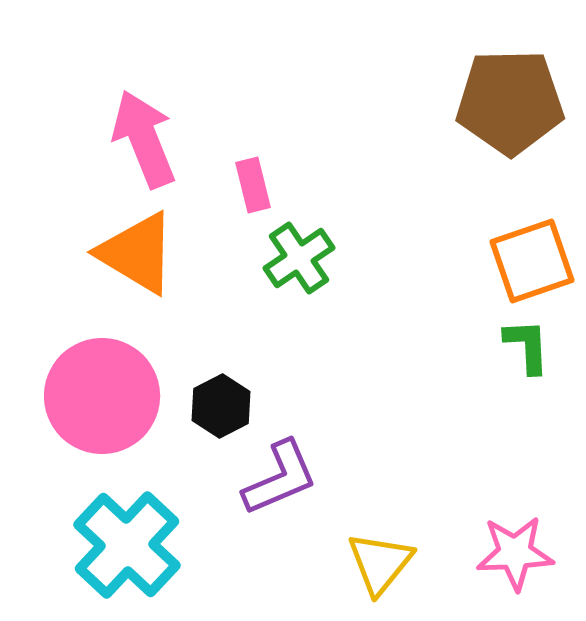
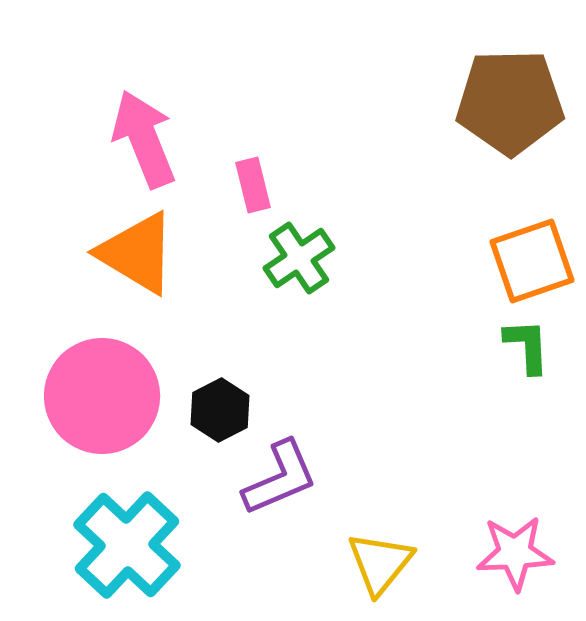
black hexagon: moved 1 px left, 4 px down
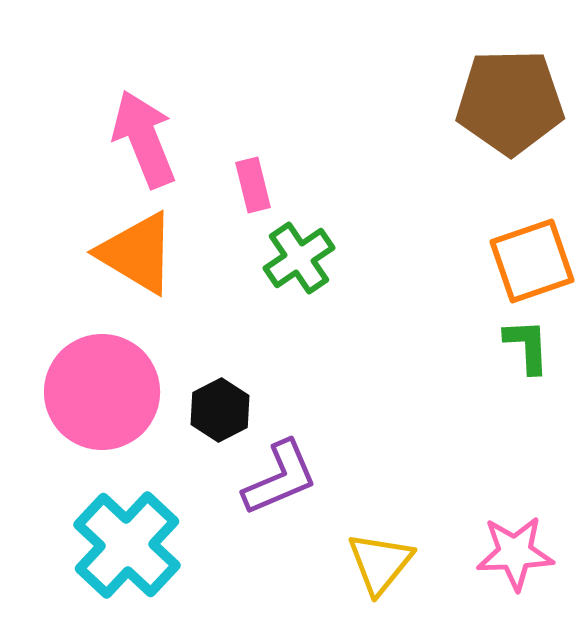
pink circle: moved 4 px up
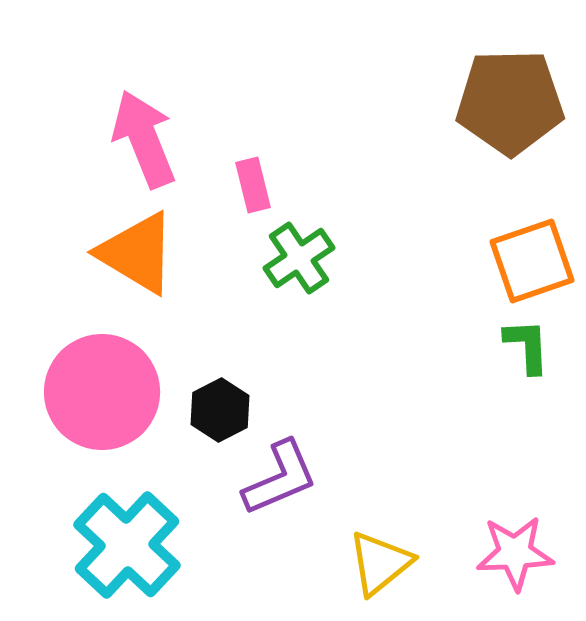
yellow triangle: rotated 12 degrees clockwise
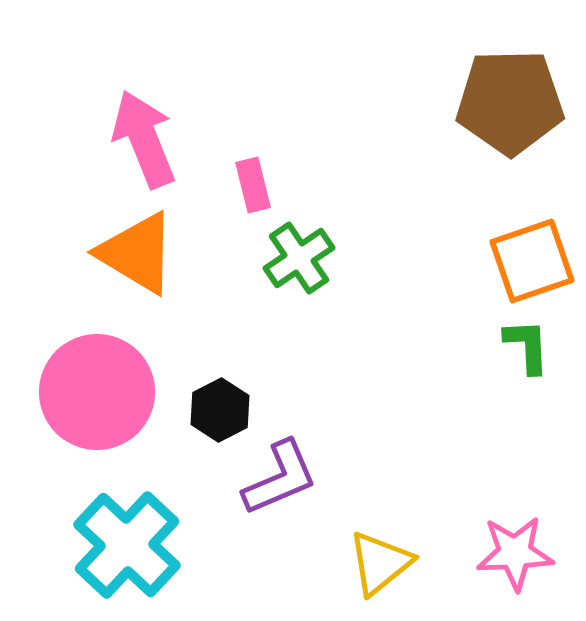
pink circle: moved 5 px left
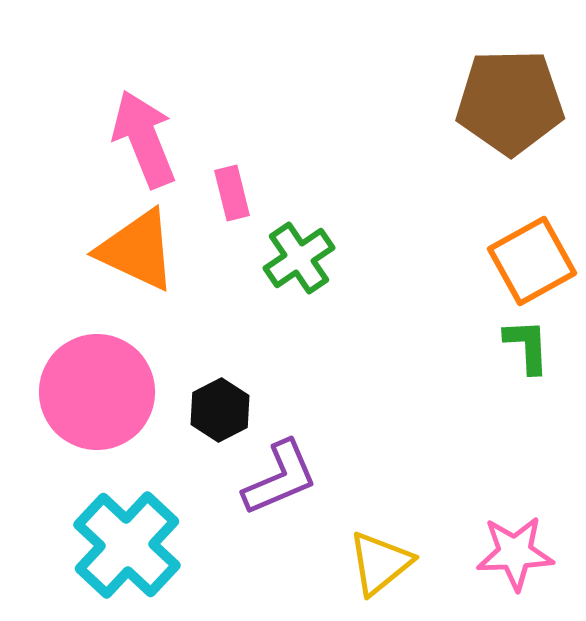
pink rectangle: moved 21 px left, 8 px down
orange triangle: moved 3 px up; rotated 6 degrees counterclockwise
orange square: rotated 10 degrees counterclockwise
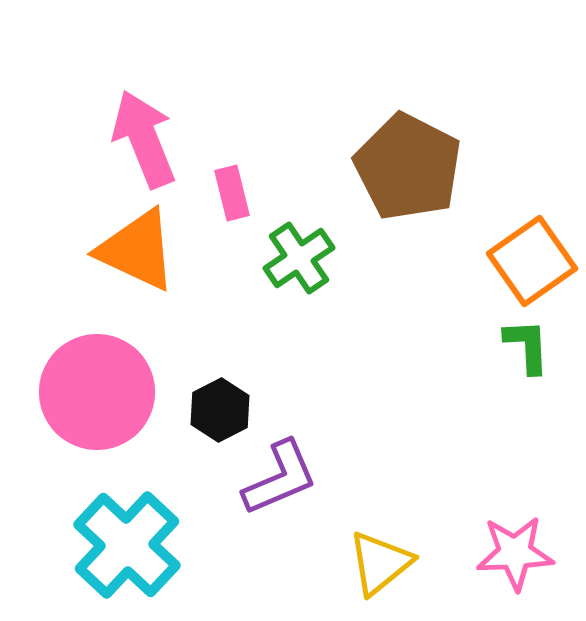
brown pentagon: moved 102 px left, 65 px down; rotated 28 degrees clockwise
orange square: rotated 6 degrees counterclockwise
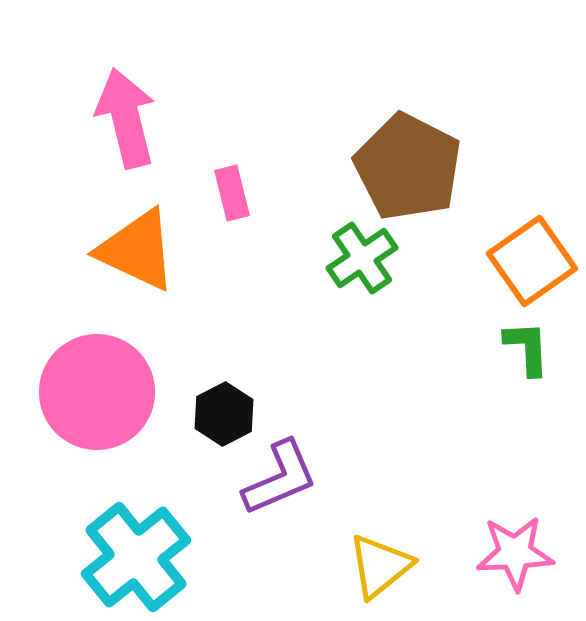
pink arrow: moved 18 px left, 21 px up; rotated 8 degrees clockwise
green cross: moved 63 px right
green L-shape: moved 2 px down
black hexagon: moved 4 px right, 4 px down
cyan cross: moved 9 px right, 12 px down; rotated 8 degrees clockwise
yellow triangle: moved 3 px down
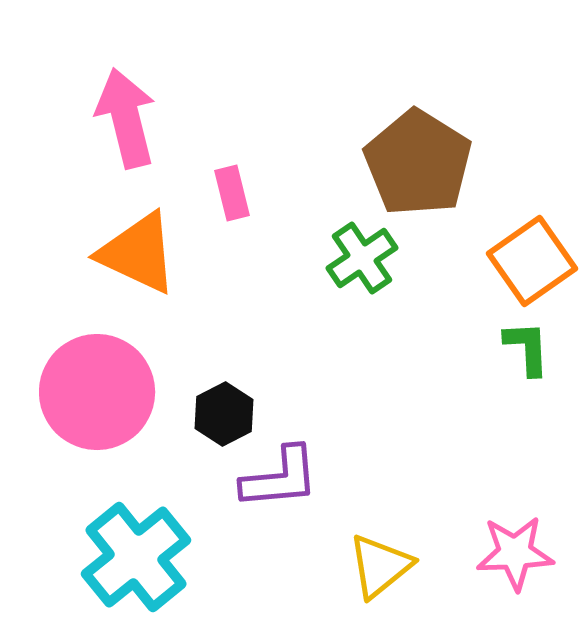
brown pentagon: moved 10 px right, 4 px up; rotated 5 degrees clockwise
orange triangle: moved 1 px right, 3 px down
purple L-shape: rotated 18 degrees clockwise
